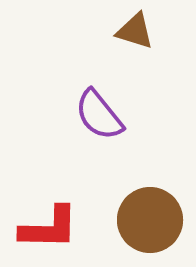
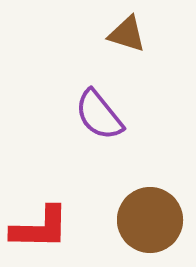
brown triangle: moved 8 px left, 3 px down
red L-shape: moved 9 px left
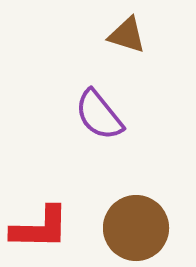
brown triangle: moved 1 px down
brown circle: moved 14 px left, 8 px down
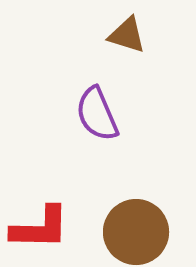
purple semicircle: moved 2 px left, 1 px up; rotated 16 degrees clockwise
brown circle: moved 4 px down
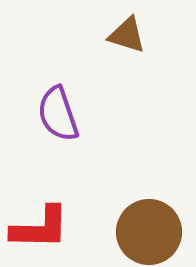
purple semicircle: moved 39 px left; rotated 4 degrees clockwise
brown circle: moved 13 px right
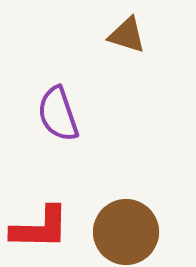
brown circle: moved 23 px left
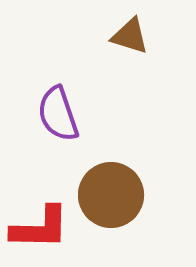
brown triangle: moved 3 px right, 1 px down
brown circle: moved 15 px left, 37 px up
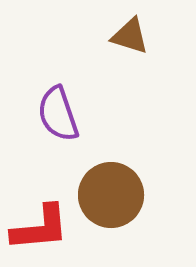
red L-shape: rotated 6 degrees counterclockwise
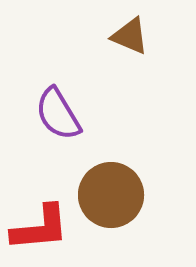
brown triangle: rotated 6 degrees clockwise
purple semicircle: rotated 12 degrees counterclockwise
